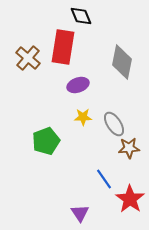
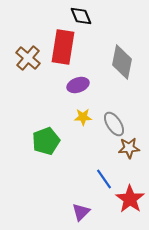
purple triangle: moved 1 px right, 1 px up; rotated 18 degrees clockwise
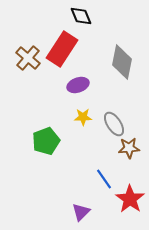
red rectangle: moved 1 px left, 2 px down; rotated 24 degrees clockwise
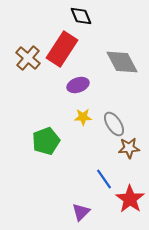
gray diamond: rotated 40 degrees counterclockwise
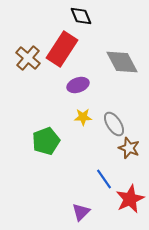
brown star: rotated 25 degrees clockwise
red star: rotated 12 degrees clockwise
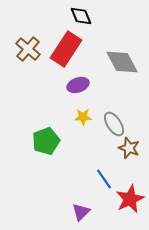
red rectangle: moved 4 px right
brown cross: moved 9 px up
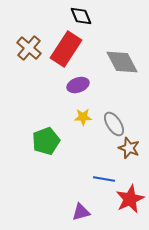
brown cross: moved 1 px right, 1 px up
blue line: rotated 45 degrees counterclockwise
purple triangle: rotated 30 degrees clockwise
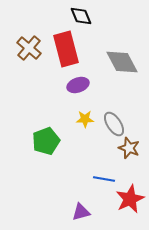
red rectangle: rotated 48 degrees counterclockwise
yellow star: moved 2 px right, 2 px down
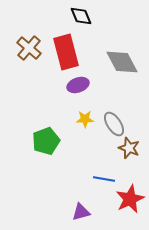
red rectangle: moved 3 px down
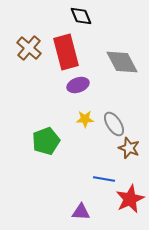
purple triangle: rotated 18 degrees clockwise
